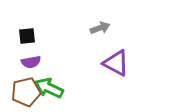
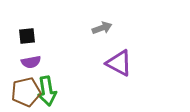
gray arrow: moved 2 px right
purple triangle: moved 3 px right
green arrow: moved 2 px left, 3 px down; rotated 124 degrees counterclockwise
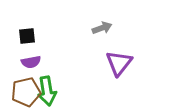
purple triangle: rotated 40 degrees clockwise
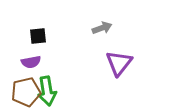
black square: moved 11 px right
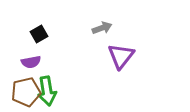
black square: moved 1 px right, 2 px up; rotated 24 degrees counterclockwise
purple triangle: moved 2 px right, 7 px up
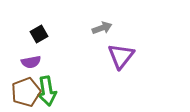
brown pentagon: rotated 8 degrees counterclockwise
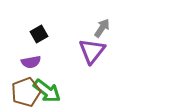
gray arrow: rotated 36 degrees counterclockwise
purple triangle: moved 29 px left, 5 px up
green arrow: rotated 44 degrees counterclockwise
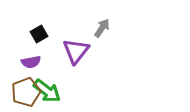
purple triangle: moved 16 px left
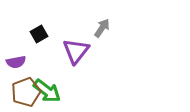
purple semicircle: moved 15 px left
